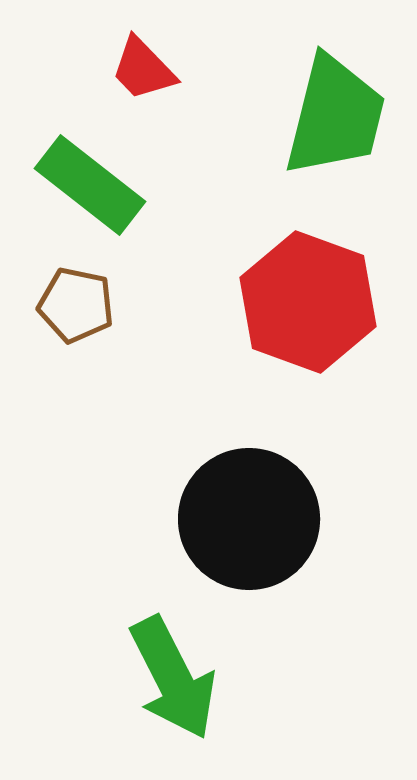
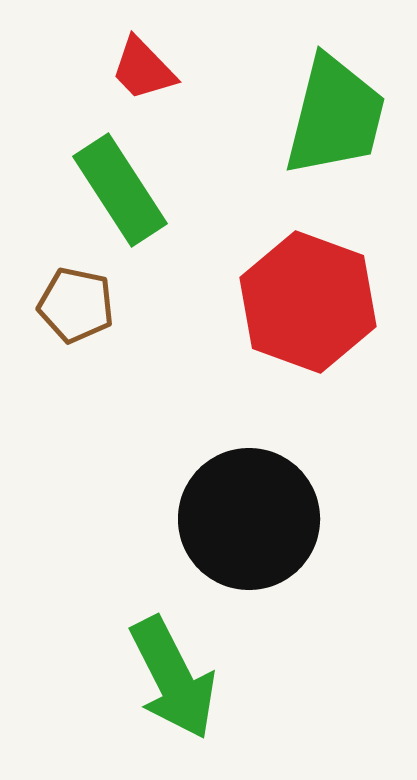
green rectangle: moved 30 px right, 5 px down; rotated 19 degrees clockwise
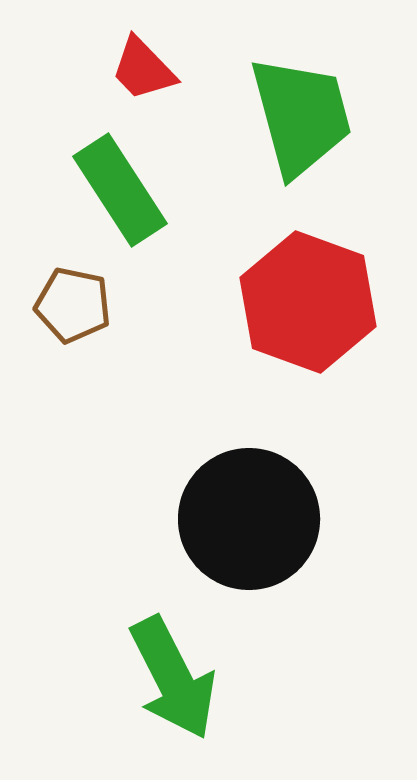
green trapezoid: moved 34 px left; rotated 29 degrees counterclockwise
brown pentagon: moved 3 px left
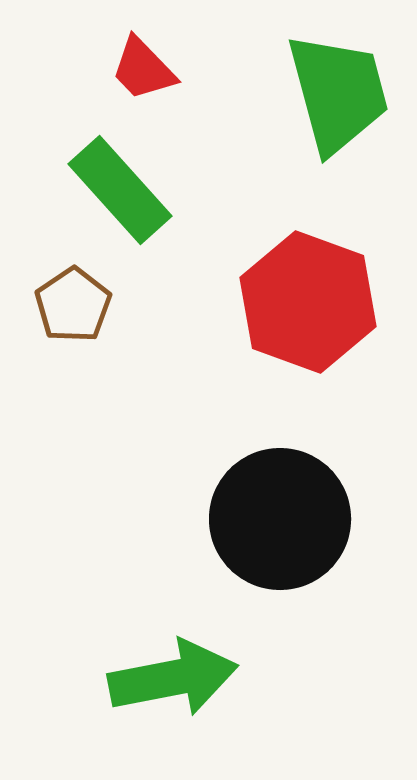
green trapezoid: moved 37 px right, 23 px up
green rectangle: rotated 9 degrees counterclockwise
brown pentagon: rotated 26 degrees clockwise
black circle: moved 31 px right
green arrow: rotated 74 degrees counterclockwise
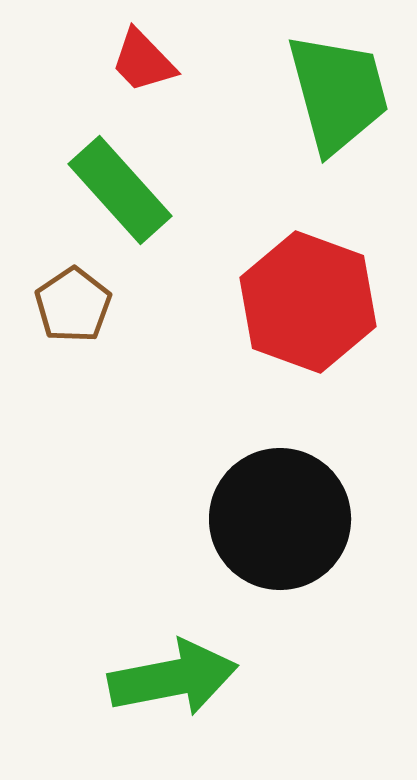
red trapezoid: moved 8 px up
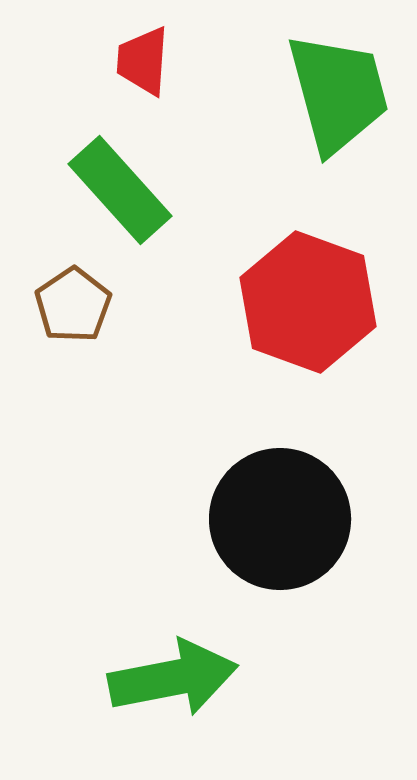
red trapezoid: rotated 48 degrees clockwise
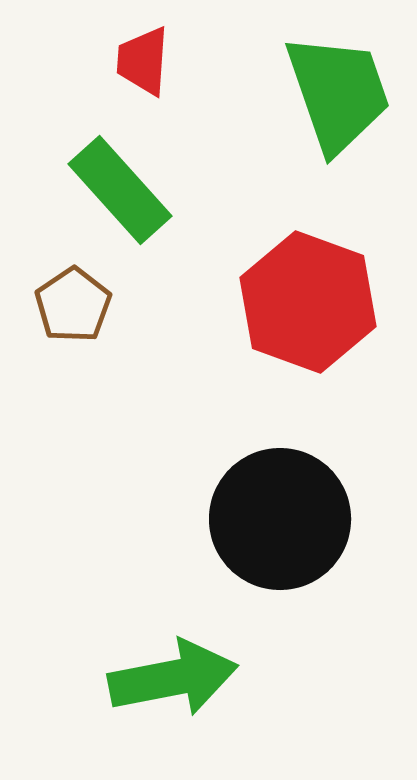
green trapezoid: rotated 4 degrees counterclockwise
